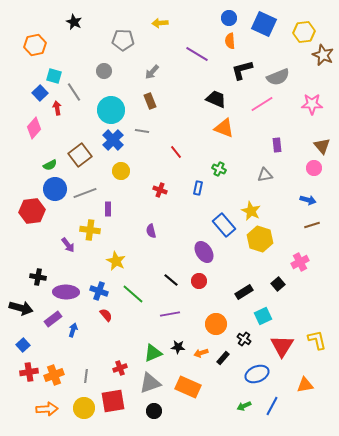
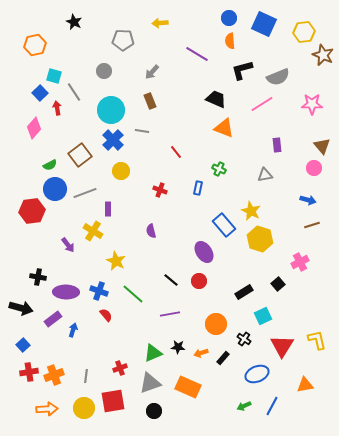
yellow cross at (90, 230): moved 3 px right, 1 px down; rotated 24 degrees clockwise
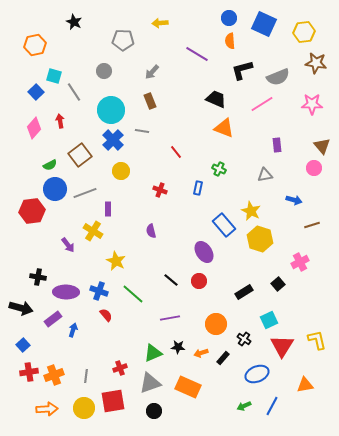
brown star at (323, 55): moved 7 px left, 8 px down; rotated 15 degrees counterclockwise
blue square at (40, 93): moved 4 px left, 1 px up
red arrow at (57, 108): moved 3 px right, 13 px down
blue arrow at (308, 200): moved 14 px left
purple line at (170, 314): moved 4 px down
cyan square at (263, 316): moved 6 px right, 4 px down
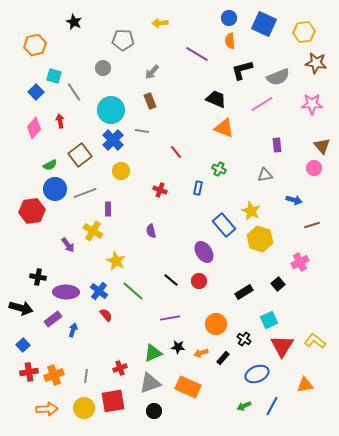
gray circle at (104, 71): moved 1 px left, 3 px up
blue cross at (99, 291): rotated 18 degrees clockwise
green line at (133, 294): moved 3 px up
yellow L-shape at (317, 340): moved 2 px left, 1 px down; rotated 40 degrees counterclockwise
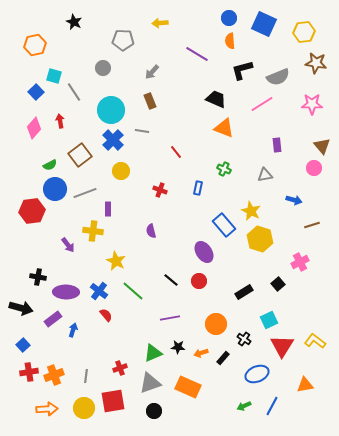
green cross at (219, 169): moved 5 px right
yellow cross at (93, 231): rotated 24 degrees counterclockwise
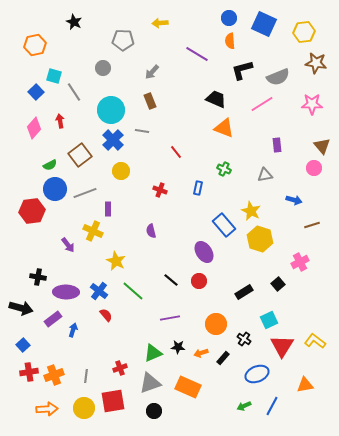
yellow cross at (93, 231): rotated 18 degrees clockwise
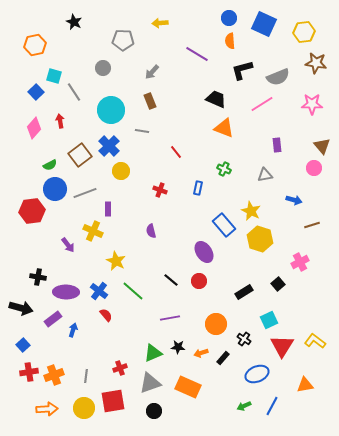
blue cross at (113, 140): moved 4 px left, 6 px down
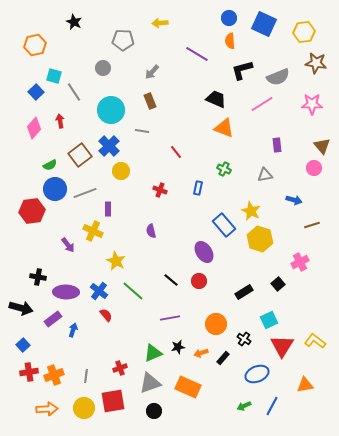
black star at (178, 347): rotated 16 degrees counterclockwise
